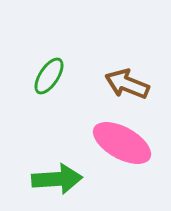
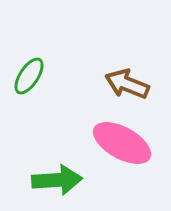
green ellipse: moved 20 px left
green arrow: moved 1 px down
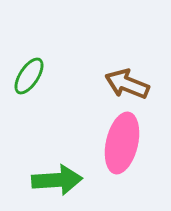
pink ellipse: rotated 74 degrees clockwise
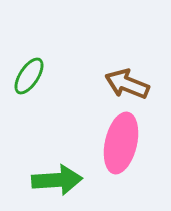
pink ellipse: moved 1 px left
